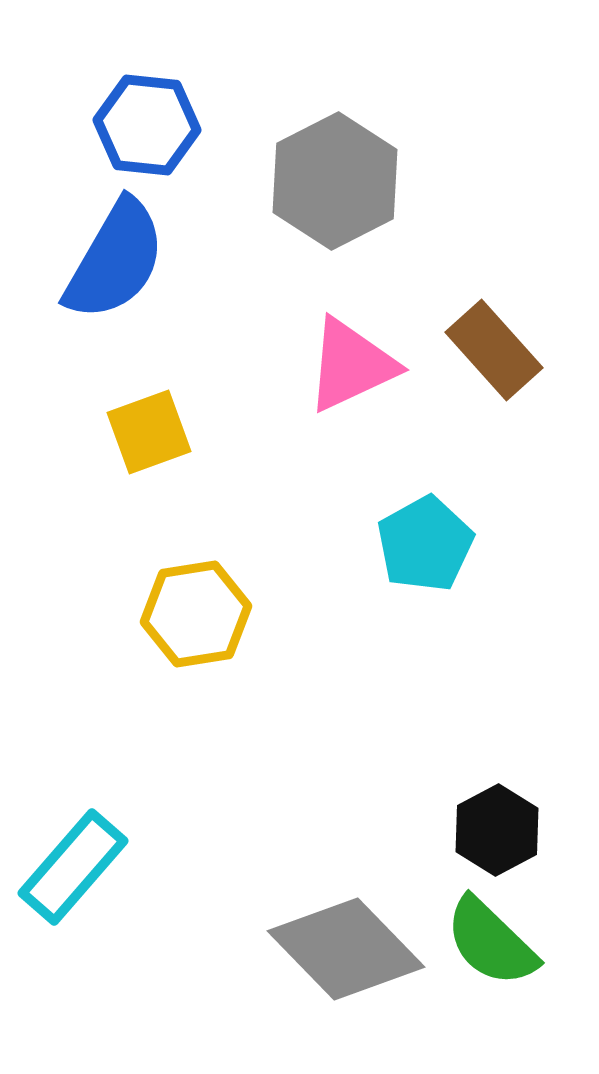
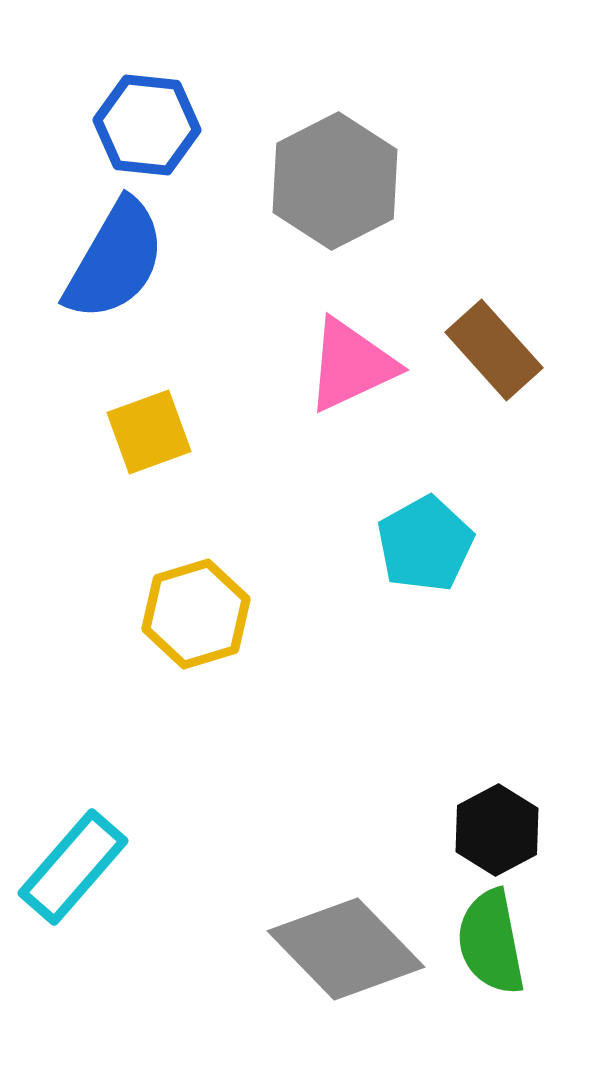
yellow hexagon: rotated 8 degrees counterclockwise
green semicircle: rotated 35 degrees clockwise
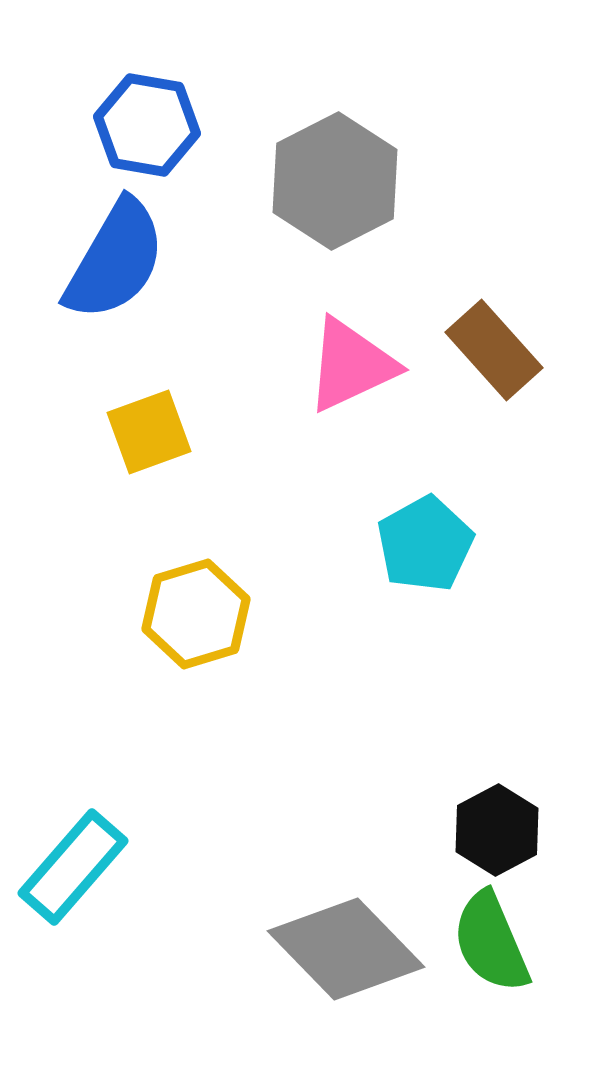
blue hexagon: rotated 4 degrees clockwise
green semicircle: rotated 12 degrees counterclockwise
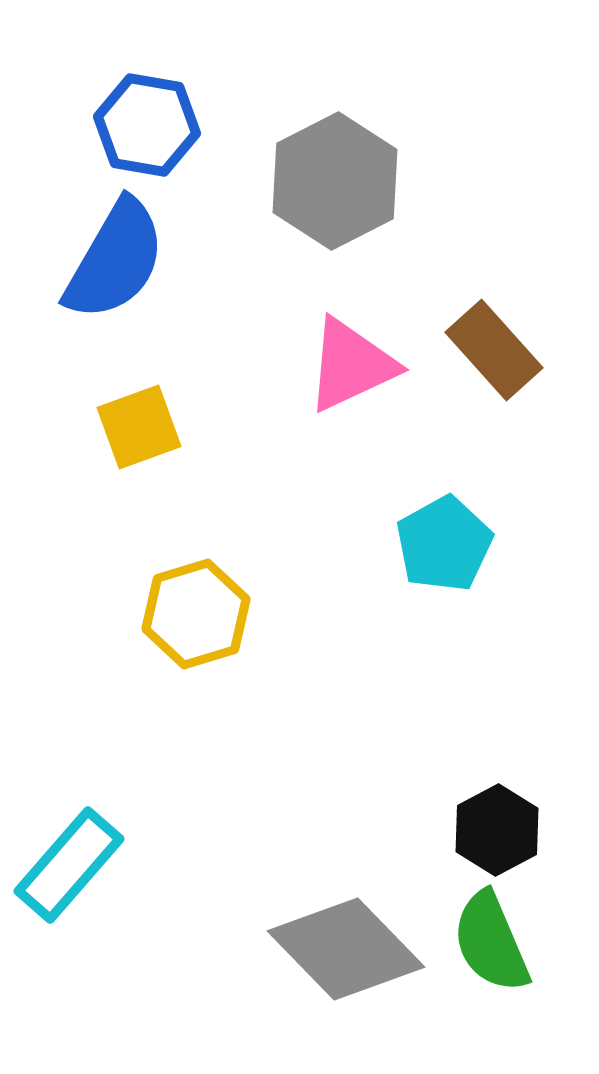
yellow square: moved 10 px left, 5 px up
cyan pentagon: moved 19 px right
cyan rectangle: moved 4 px left, 2 px up
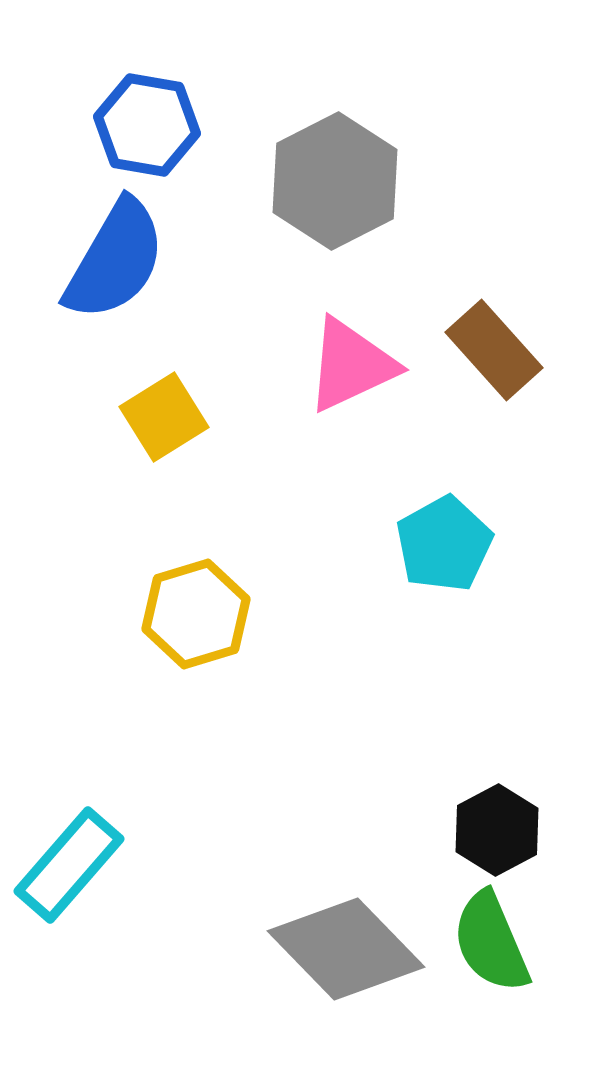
yellow square: moved 25 px right, 10 px up; rotated 12 degrees counterclockwise
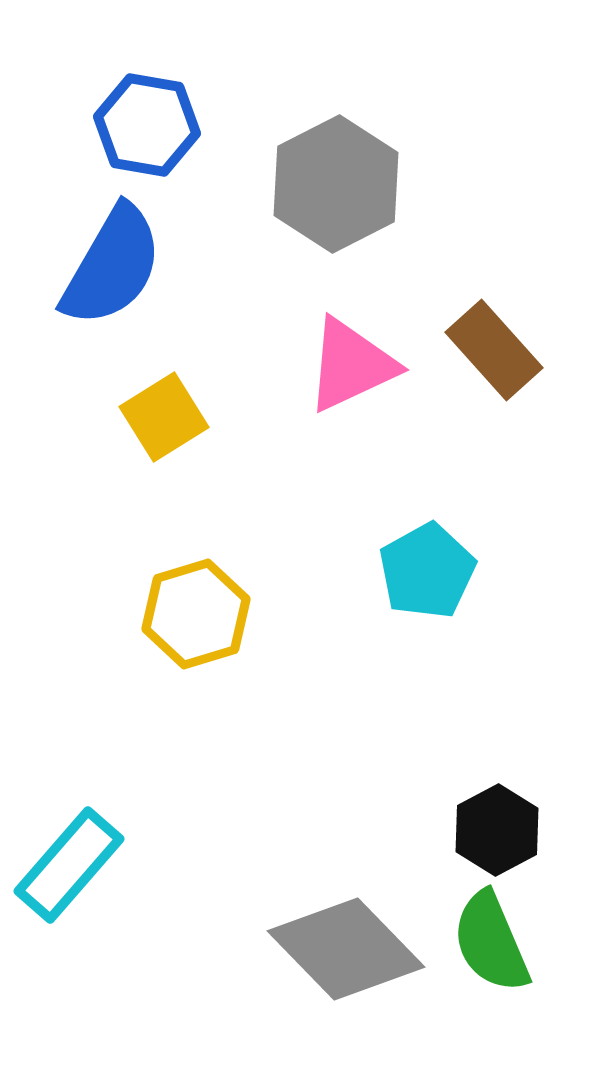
gray hexagon: moved 1 px right, 3 px down
blue semicircle: moved 3 px left, 6 px down
cyan pentagon: moved 17 px left, 27 px down
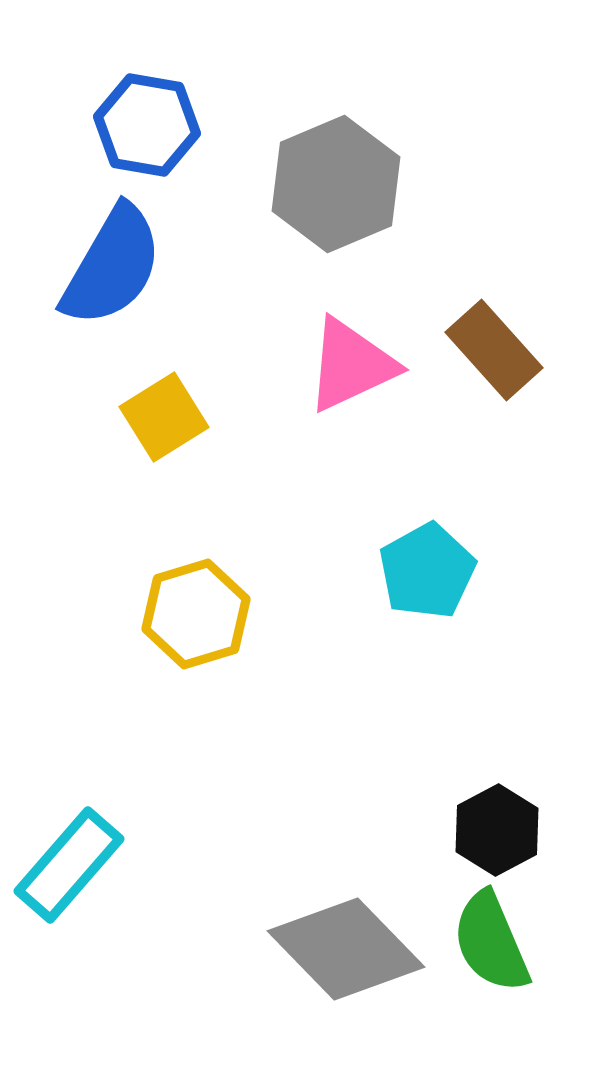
gray hexagon: rotated 4 degrees clockwise
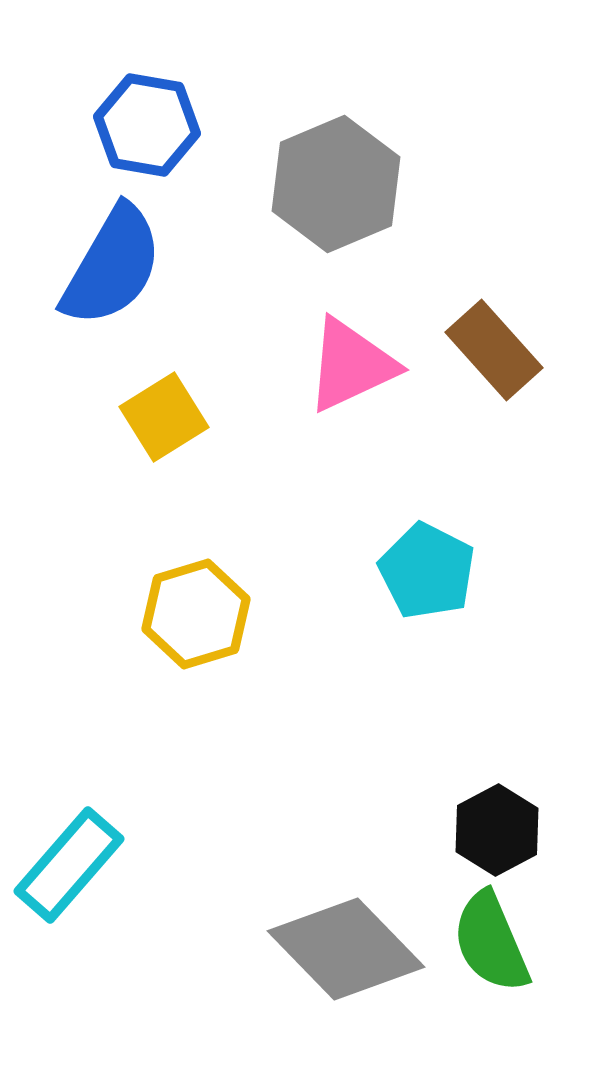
cyan pentagon: rotated 16 degrees counterclockwise
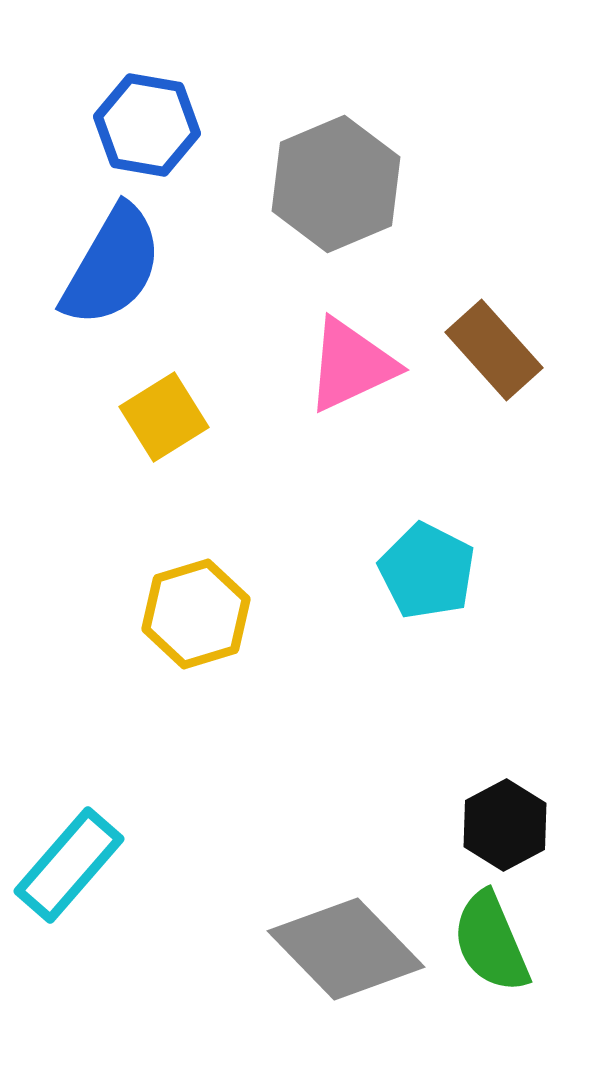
black hexagon: moved 8 px right, 5 px up
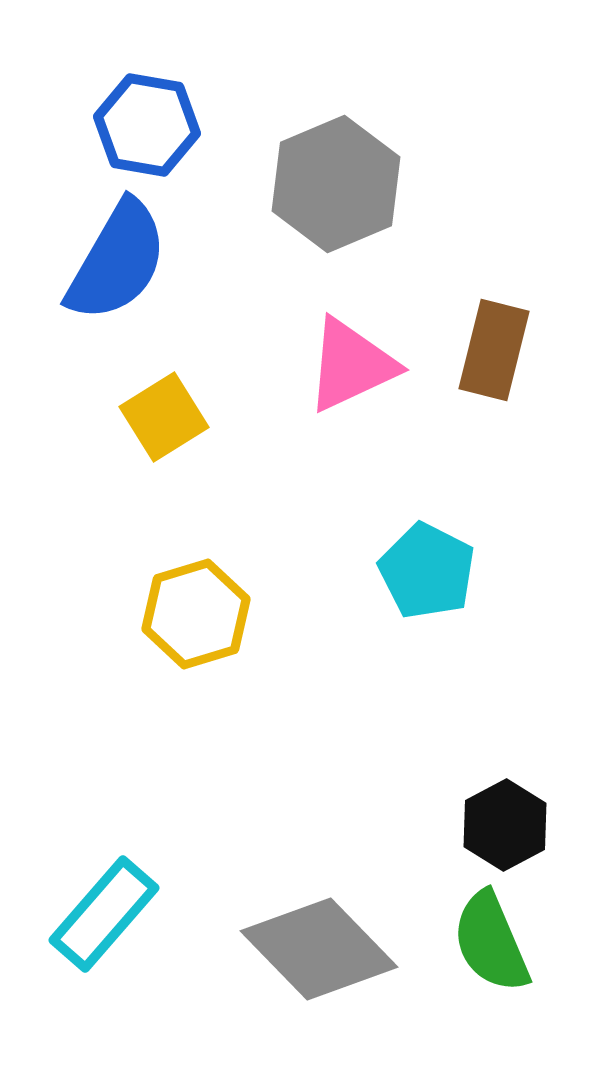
blue semicircle: moved 5 px right, 5 px up
brown rectangle: rotated 56 degrees clockwise
cyan rectangle: moved 35 px right, 49 px down
gray diamond: moved 27 px left
